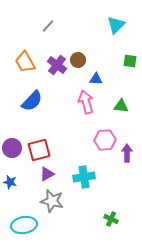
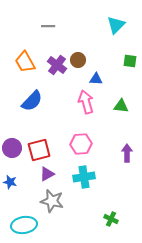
gray line: rotated 48 degrees clockwise
pink hexagon: moved 24 px left, 4 px down
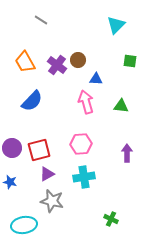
gray line: moved 7 px left, 6 px up; rotated 32 degrees clockwise
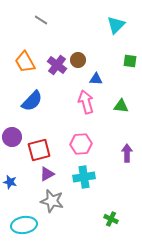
purple circle: moved 11 px up
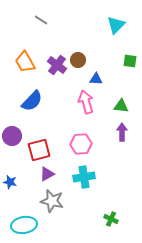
purple circle: moved 1 px up
purple arrow: moved 5 px left, 21 px up
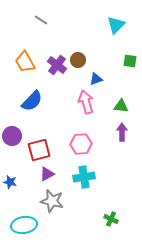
blue triangle: rotated 24 degrees counterclockwise
